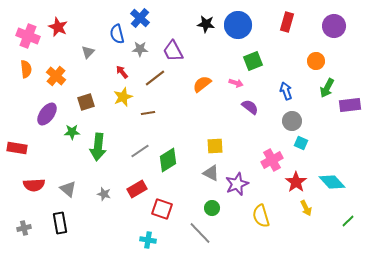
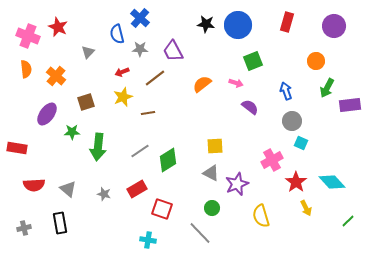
red arrow at (122, 72): rotated 72 degrees counterclockwise
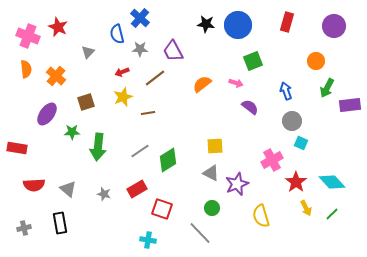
green line at (348, 221): moved 16 px left, 7 px up
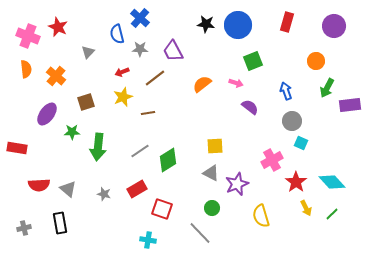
red semicircle at (34, 185): moved 5 px right
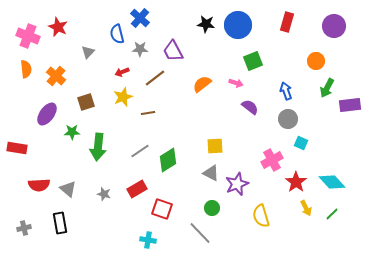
gray circle at (292, 121): moved 4 px left, 2 px up
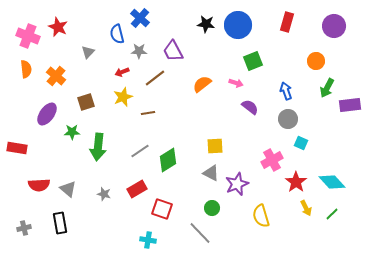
gray star at (140, 49): moved 1 px left, 2 px down
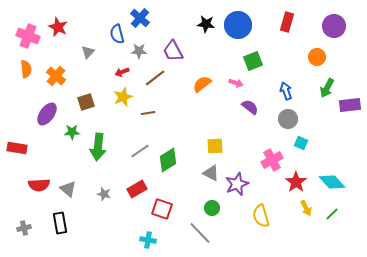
orange circle at (316, 61): moved 1 px right, 4 px up
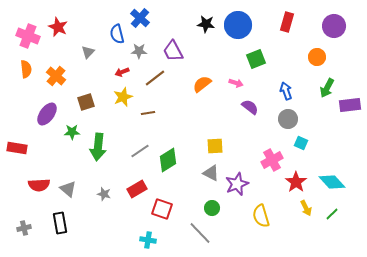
green square at (253, 61): moved 3 px right, 2 px up
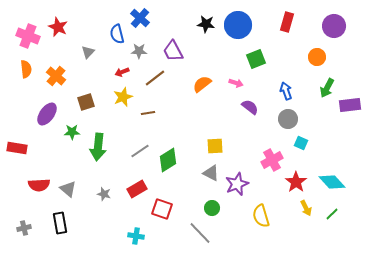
cyan cross at (148, 240): moved 12 px left, 4 px up
